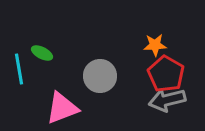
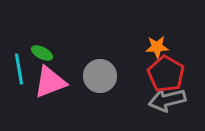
orange star: moved 2 px right, 2 px down
pink triangle: moved 12 px left, 26 px up
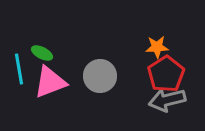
red pentagon: rotated 9 degrees clockwise
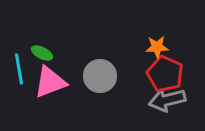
red pentagon: moved 1 px left; rotated 15 degrees counterclockwise
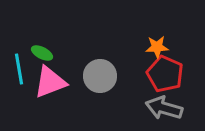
gray arrow: moved 3 px left, 8 px down; rotated 30 degrees clockwise
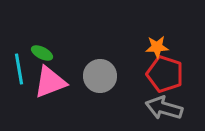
red pentagon: rotated 6 degrees counterclockwise
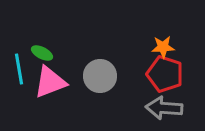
orange star: moved 6 px right
gray arrow: rotated 12 degrees counterclockwise
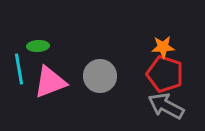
green ellipse: moved 4 px left, 7 px up; rotated 30 degrees counterclockwise
gray arrow: moved 2 px right, 2 px up; rotated 24 degrees clockwise
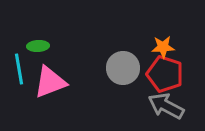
gray circle: moved 23 px right, 8 px up
